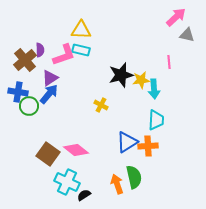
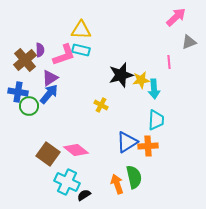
gray triangle: moved 2 px right, 7 px down; rotated 35 degrees counterclockwise
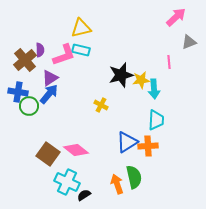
yellow triangle: moved 2 px up; rotated 15 degrees counterclockwise
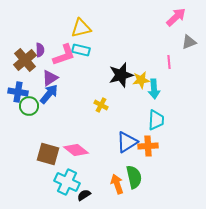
brown square: rotated 20 degrees counterclockwise
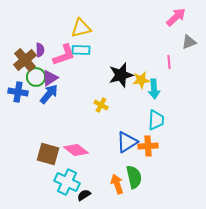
cyan rectangle: rotated 12 degrees counterclockwise
green circle: moved 7 px right, 29 px up
